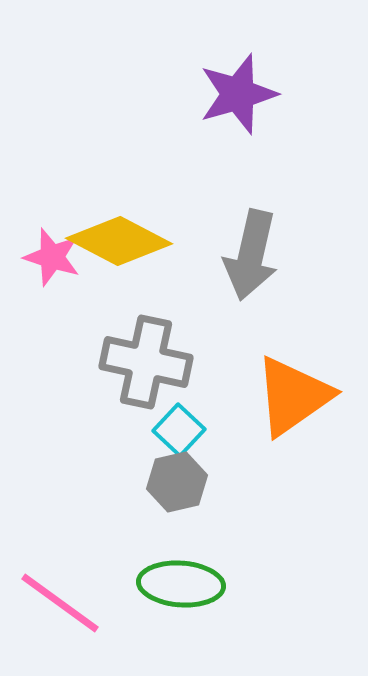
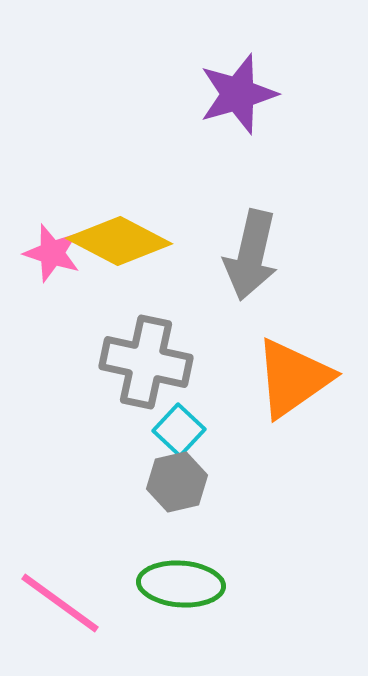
pink star: moved 4 px up
orange triangle: moved 18 px up
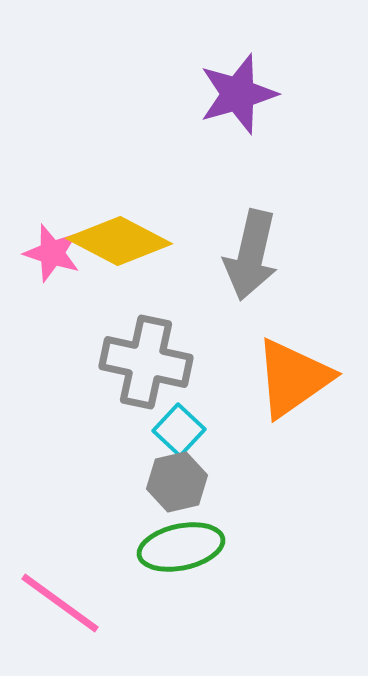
green ellipse: moved 37 px up; rotated 16 degrees counterclockwise
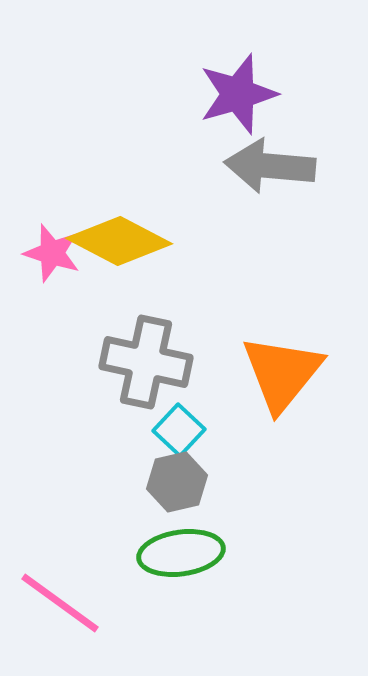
gray arrow: moved 19 px right, 89 px up; rotated 82 degrees clockwise
orange triangle: moved 11 px left, 5 px up; rotated 16 degrees counterclockwise
green ellipse: moved 6 px down; rotated 4 degrees clockwise
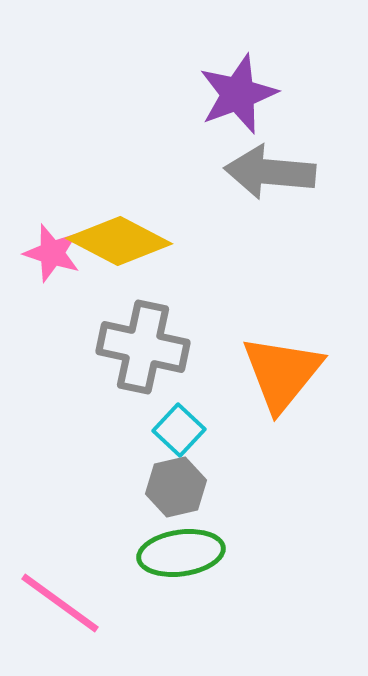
purple star: rotated 4 degrees counterclockwise
gray arrow: moved 6 px down
gray cross: moved 3 px left, 15 px up
gray hexagon: moved 1 px left, 5 px down
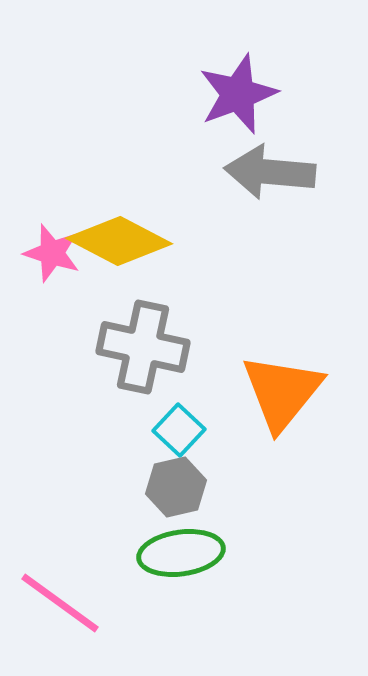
orange triangle: moved 19 px down
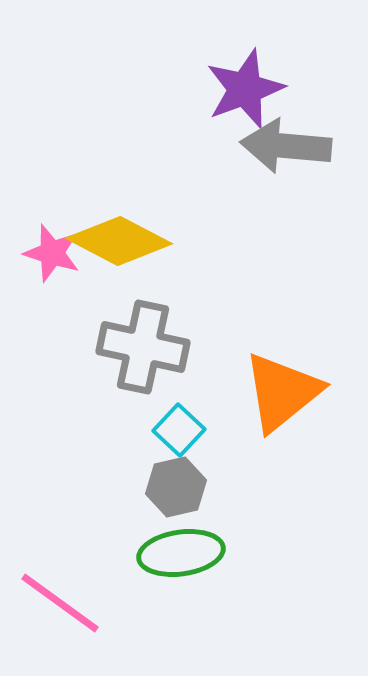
purple star: moved 7 px right, 5 px up
gray arrow: moved 16 px right, 26 px up
orange triangle: rotated 12 degrees clockwise
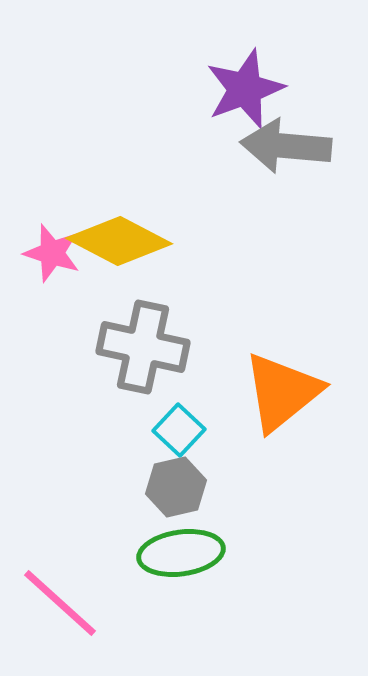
pink line: rotated 6 degrees clockwise
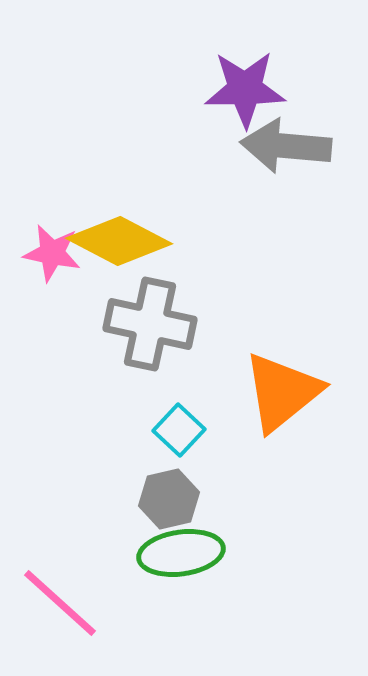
purple star: rotated 20 degrees clockwise
pink star: rotated 6 degrees counterclockwise
gray cross: moved 7 px right, 23 px up
gray hexagon: moved 7 px left, 12 px down
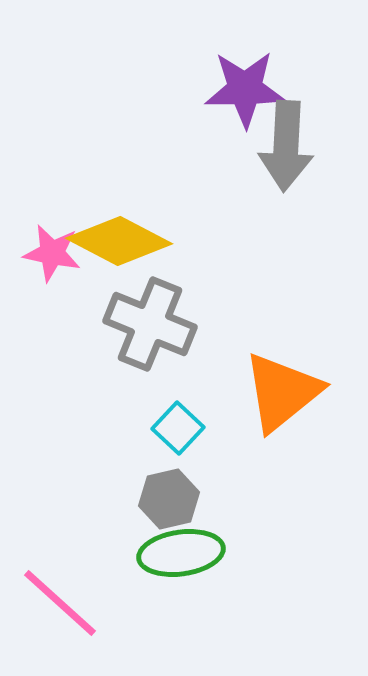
gray arrow: rotated 92 degrees counterclockwise
gray cross: rotated 10 degrees clockwise
cyan square: moved 1 px left, 2 px up
